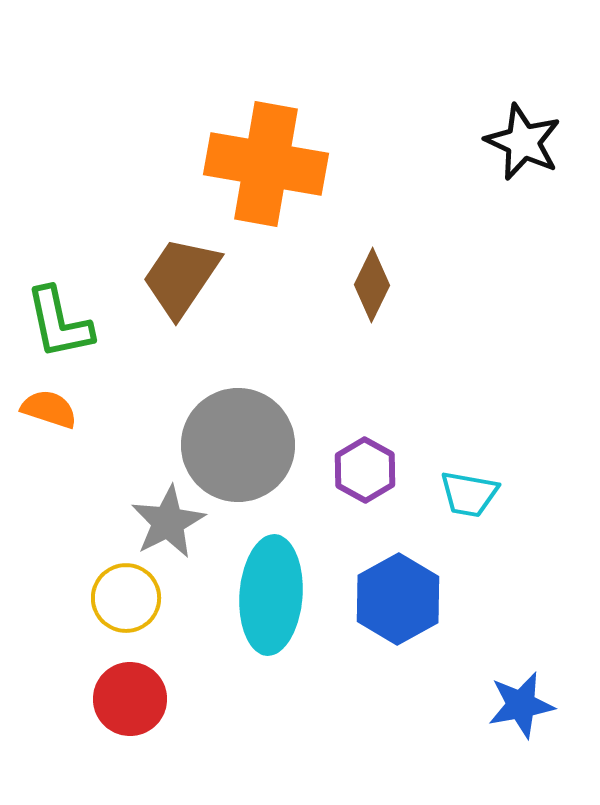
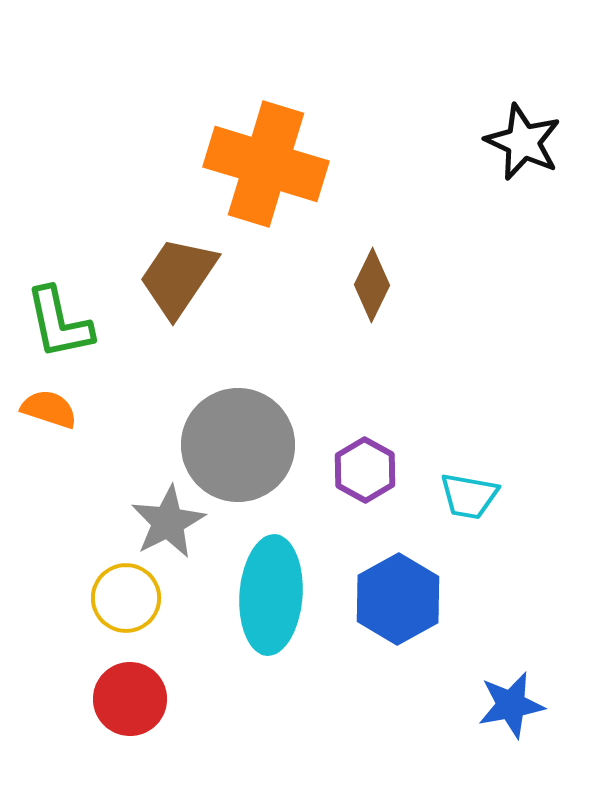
orange cross: rotated 7 degrees clockwise
brown trapezoid: moved 3 px left
cyan trapezoid: moved 2 px down
blue star: moved 10 px left
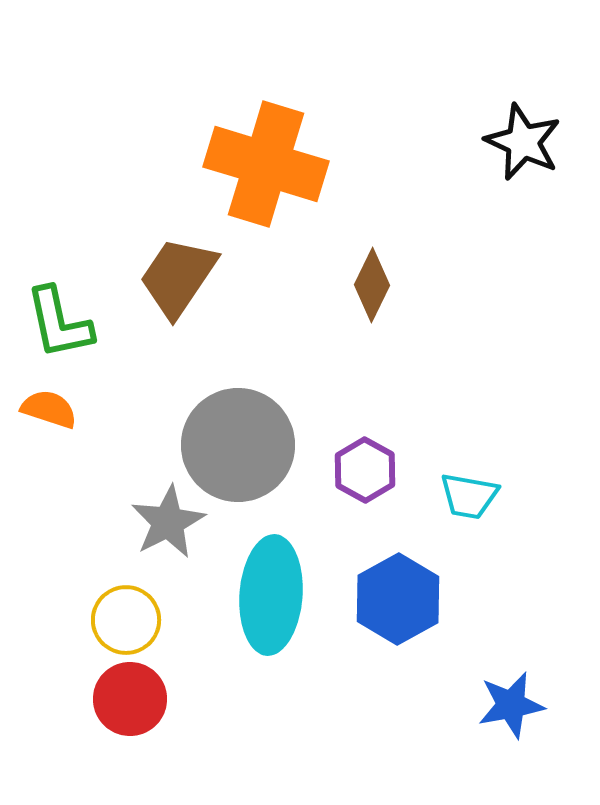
yellow circle: moved 22 px down
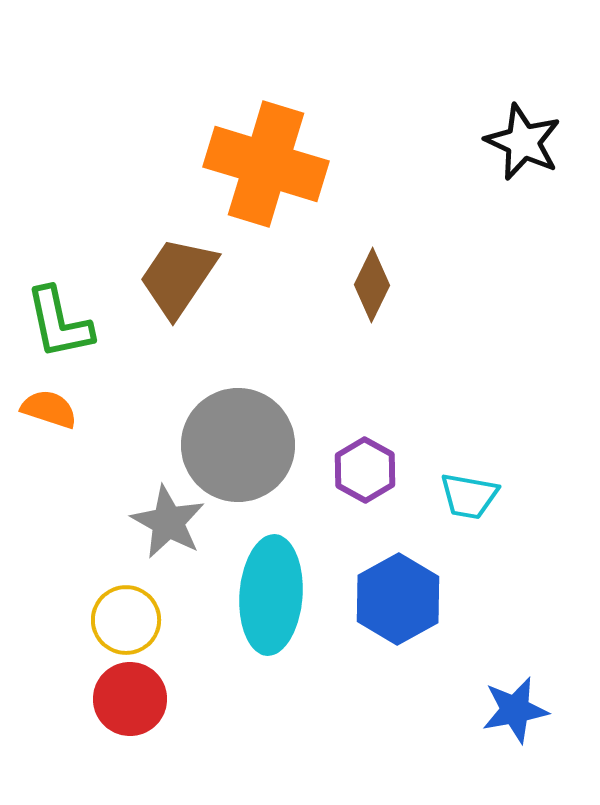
gray star: rotated 16 degrees counterclockwise
blue star: moved 4 px right, 5 px down
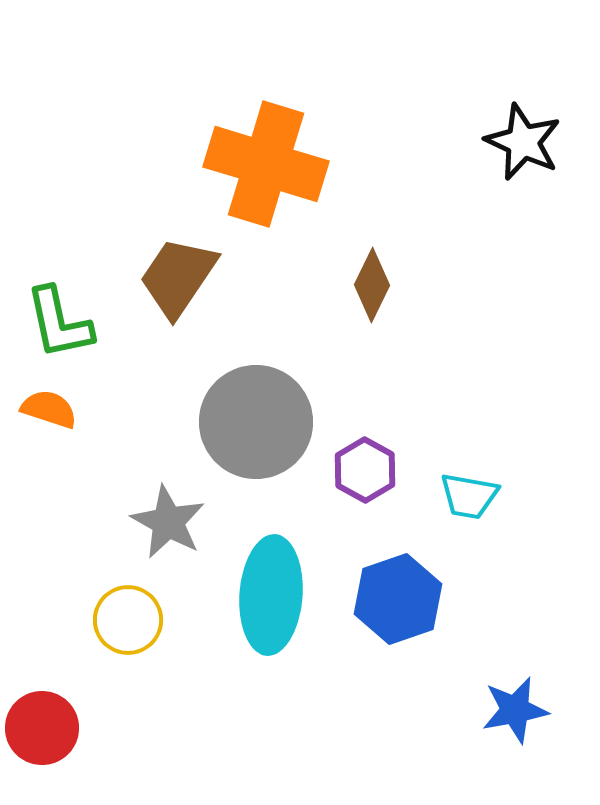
gray circle: moved 18 px right, 23 px up
blue hexagon: rotated 10 degrees clockwise
yellow circle: moved 2 px right
red circle: moved 88 px left, 29 px down
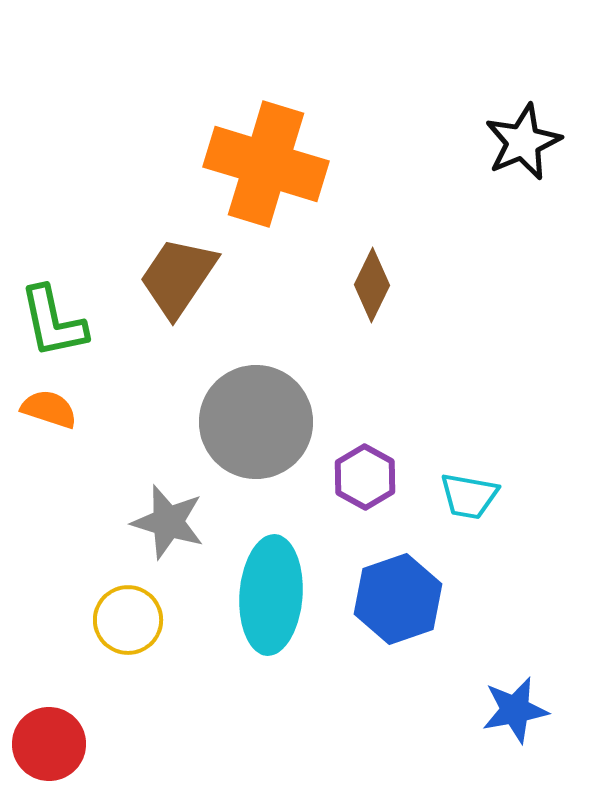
black star: rotated 24 degrees clockwise
green L-shape: moved 6 px left, 1 px up
purple hexagon: moved 7 px down
gray star: rotated 12 degrees counterclockwise
red circle: moved 7 px right, 16 px down
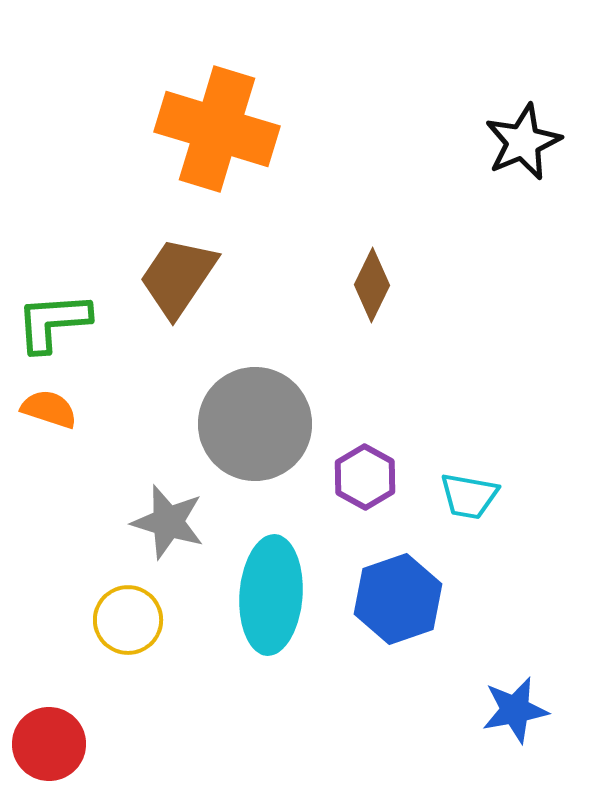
orange cross: moved 49 px left, 35 px up
green L-shape: rotated 98 degrees clockwise
gray circle: moved 1 px left, 2 px down
